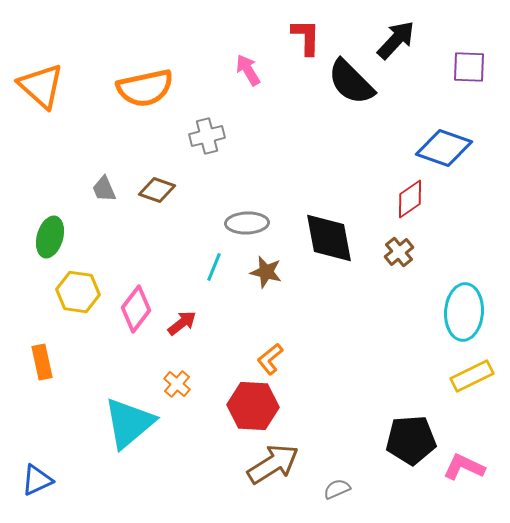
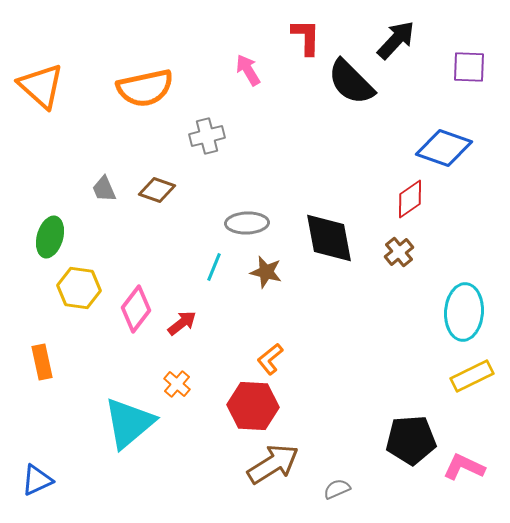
yellow hexagon: moved 1 px right, 4 px up
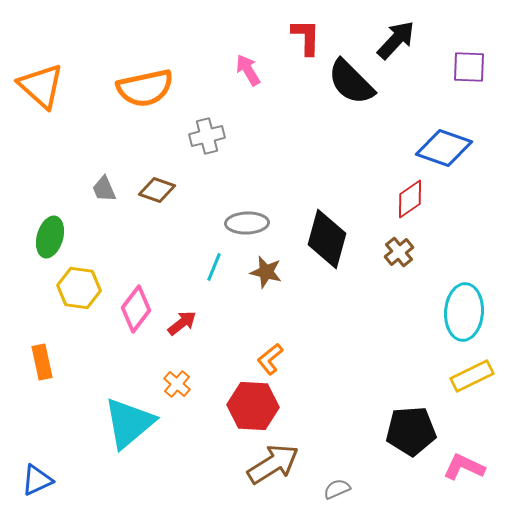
black diamond: moved 2 px left, 1 px down; rotated 26 degrees clockwise
black pentagon: moved 9 px up
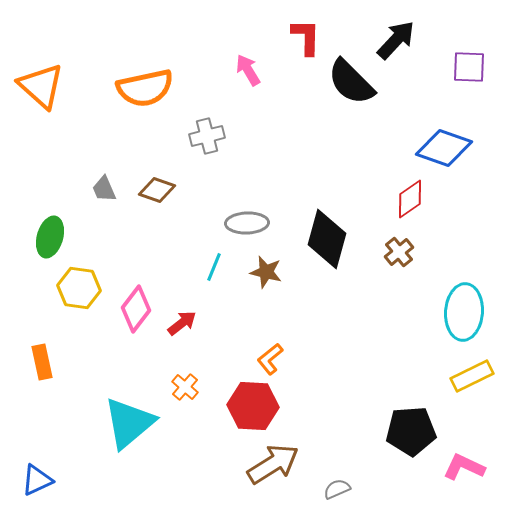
orange cross: moved 8 px right, 3 px down
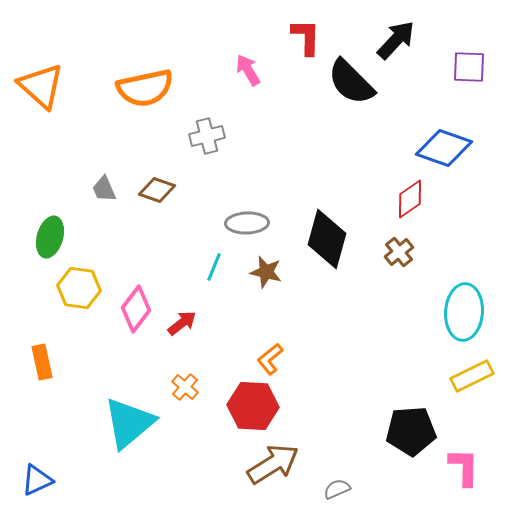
pink L-shape: rotated 66 degrees clockwise
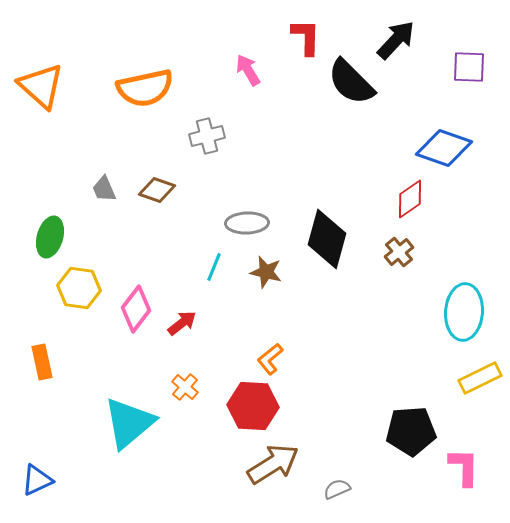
yellow rectangle: moved 8 px right, 2 px down
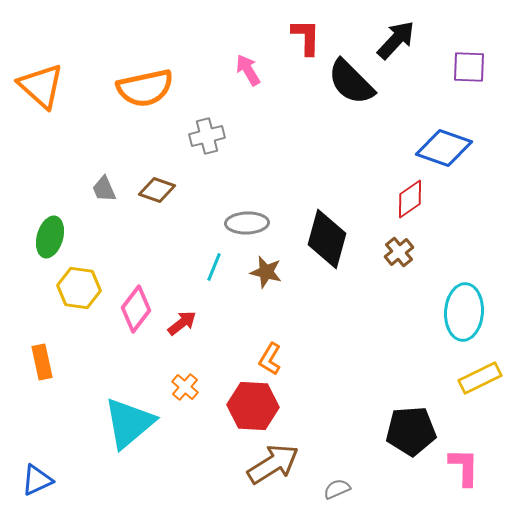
orange L-shape: rotated 20 degrees counterclockwise
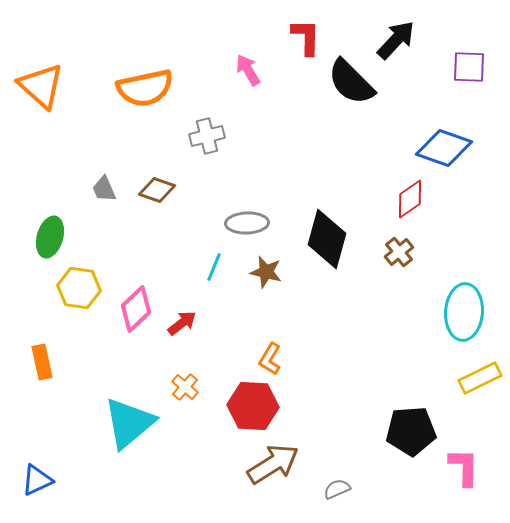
pink diamond: rotated 9 degrees clockwise
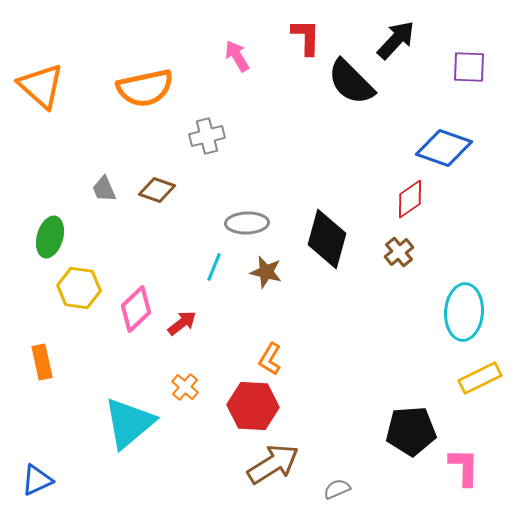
pink arrow: moved 11 px left, 14 px up
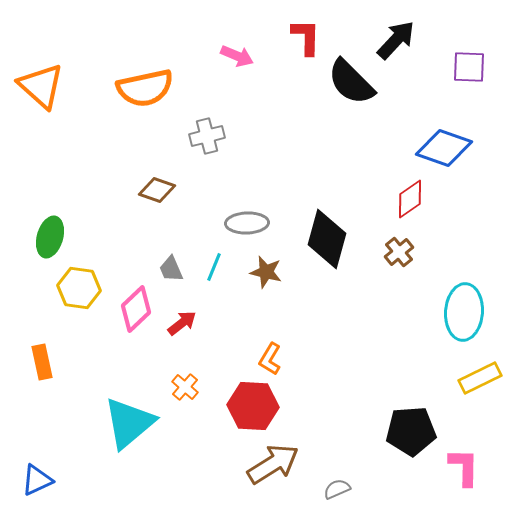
pink arrow: rotated 144 degrees clockwise
gray trapezoid: moved 67 px right, 80 px down
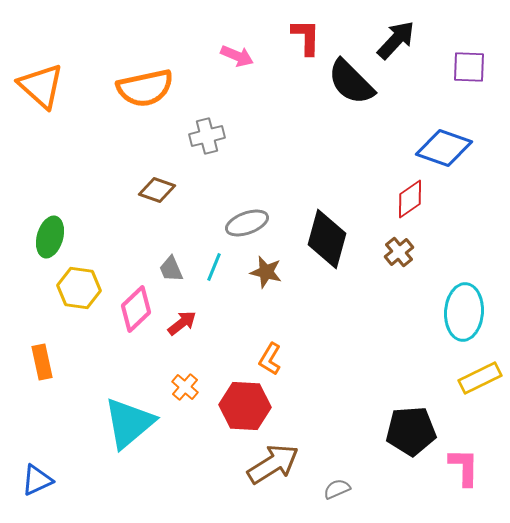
gray ellipse: rotated 18 degrees counterclockwise
red hexagon: moved 8 px left
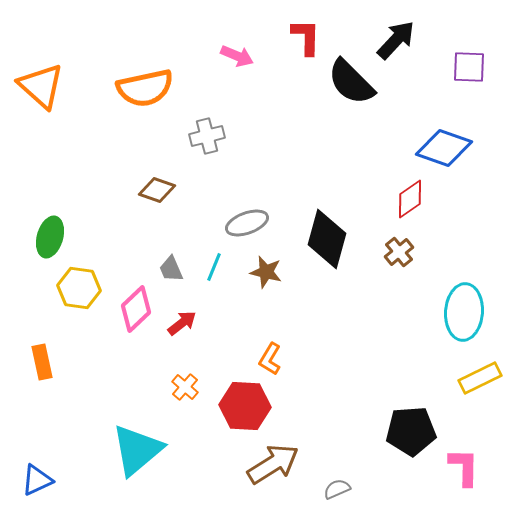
cyan triangle: moved 8 px right, 27 px down
